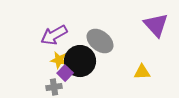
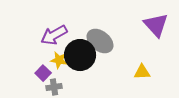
black circle: moved 6 px up
purple square: moved 22 px left
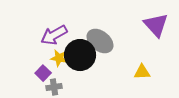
yellow star: moved 2 px up
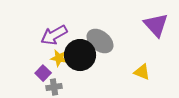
yellow triangle: rotated 24 degrees clockwise
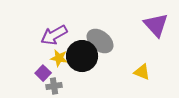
black circle: moved 2 px right, 1 px down
gray cross: moved 1 px up
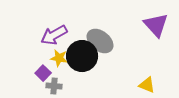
yellow triangle: moved 5 px right, 13 px down
gray cross: rotated 14 degrees clockwise
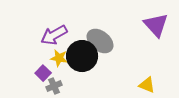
gray cross: rotated 28 degrees counterclockwise
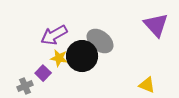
gray cross: moved 29 px left
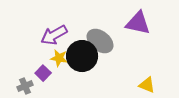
purple triangle: moved 18 px left, 2 px up; rotated 36 degrees counterclockwise
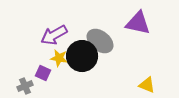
purple square: rotated 21 degrees counterclockwise
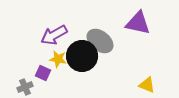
yellow star: moved 1 px left, 1 px down
gray cross: moved 1 px down
